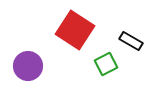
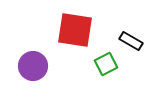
red square: rotated 24 degrees counterclockwise
purple circle: moved 5 px right
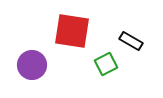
red square: moved 3 px left, 1 px down
purple circle: moved 1 px left, 1 px up
